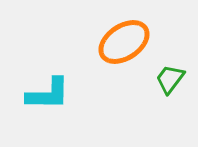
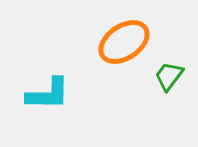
green trapezoid: moved 1 px left, 3 px up
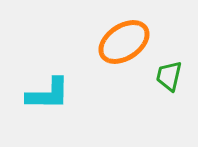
green trapezoid: rotated 24 degrees counterclockwise
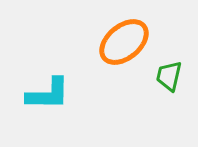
orange ellipse: rotated 6 degrees counterclockwise
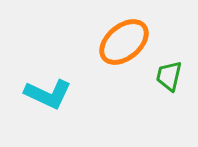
cyan L-shape: rotated 24 degrees clockwise
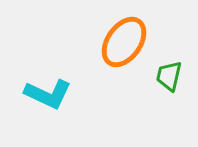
orange ellipse: rotated 15 degrees counterclockwise
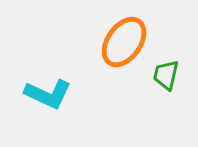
green trapezoid: moved 3 px left, 1 px up
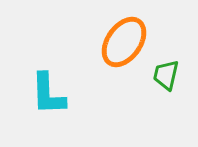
cyan L-shape: rotated 63 degrees clockwise
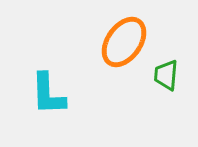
green trapezoid: rotated 8 degrees counterclockwise
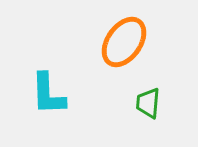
green trapezoid: moved 18 px left, 28 px down
